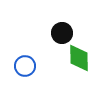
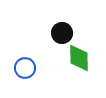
blue circle: moved 2 px down
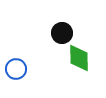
blue circle: moved 9 px left, 1 px down
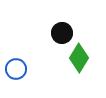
green diamond: rotated 32 degrees clockwise
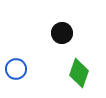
green diamond: moved 15 px down; rotated 12 degrees counterclockwise
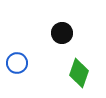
blue circle: moved 1 px right, 6 px up
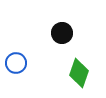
blue circle: moved 1 px left
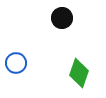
black circle: moved 15 px up
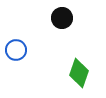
blue circle: moved 13 px up
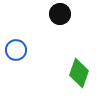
black circle: moved 2 px left, 4 px up
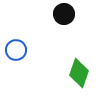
black circle: moved 4 px right
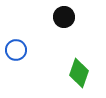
black circle: moved 3 px down
